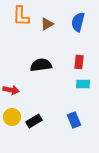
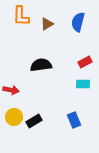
red rectangle: moved 6 px right; rotated 56 degrees clockwise
yellow circle: moved 2 px right
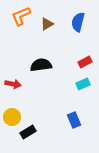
orange L-shape: rotated 65 degrees clockwise
cyan rectangle: rotated 24 degrees counterclockwise
red arrow: moved 2 px right, 6 px up
yellow circle: moved 2 px left
black rectangle: moved 6 px left, 11 px down
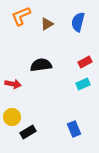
blue rectangle: moved 9 px down
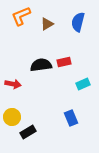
red rectangle: moved 21 px left; rotated 16 degrees clockwise
blue rectangle: moved 3 px left, 11 px up
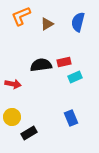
cyan rectangle: moved 8 px left, 7 px up
black rectangle: moved 1 px right, 1 px down
